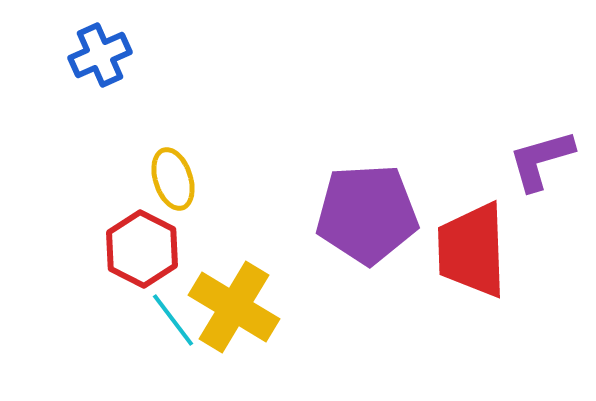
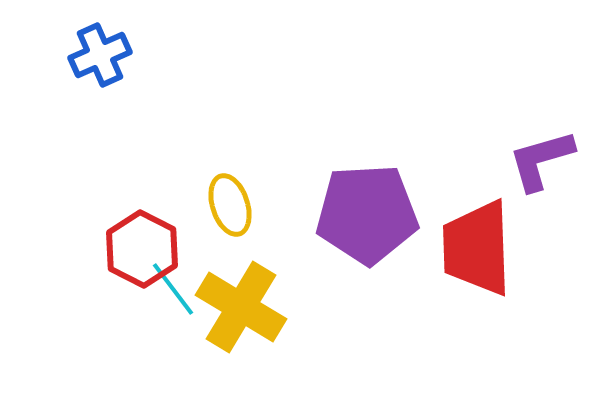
yellow ellipse: moved 57 px right, 26 px down
red trapezoid: moved 5 px right, 2 px up
yellow cross: moved 7 px right
cyan line: moved 31 px up
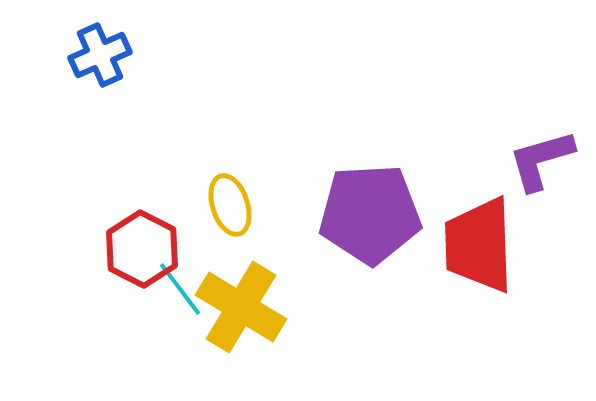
purple pentagon: moved 3 px right
red trapezoid: moved 2 px right, 3 px up
cyan line: moved 7 px right
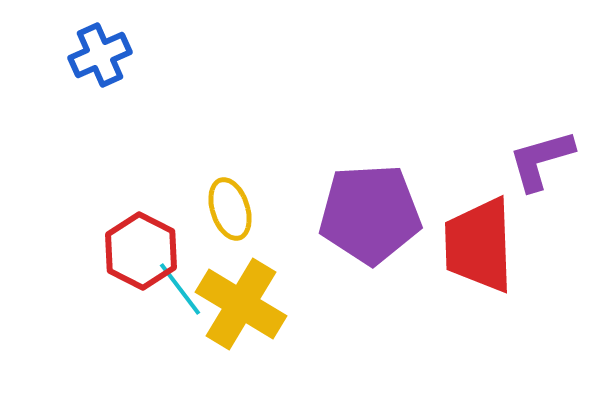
yellow ellipse: moved 4 px down
red hexagon: moved 1 px left, 2 px down
yellow cross: moved 3 px up
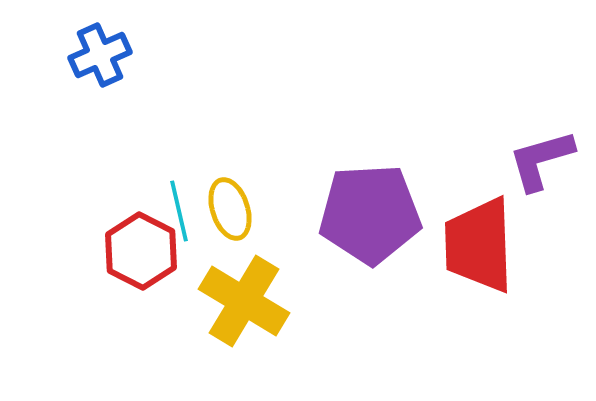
cyan line: moved 1 px left, 78 px up; rotated 24 degrees clockwise
yellow cross: moved 3 px right, 3 px up
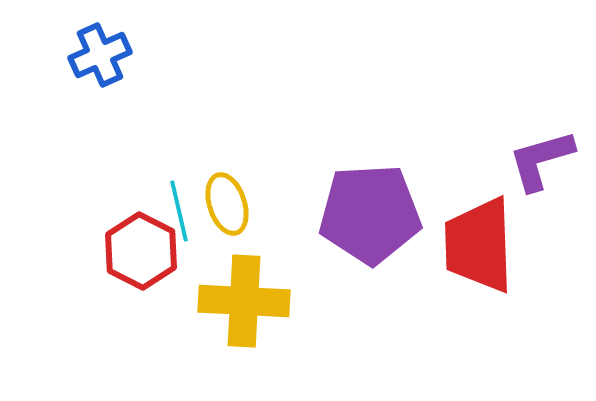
yellow ellipse: moved 3 px left, 5 px up
yellow cross: rotated 28 degrees counterclockwise
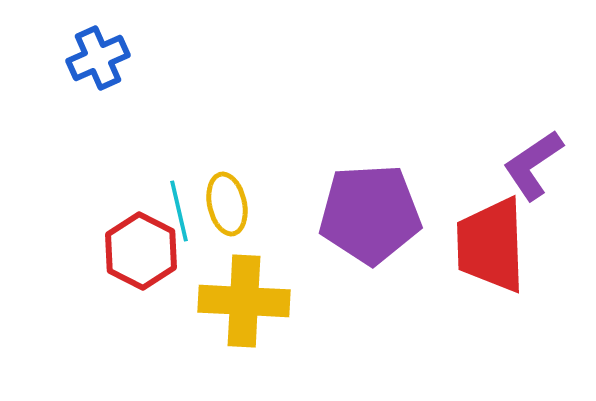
blue cross: moved 2 px left, 3 px down
purple L-shape: moved 8 px left, 5 px down; rotated 18 degrees counterclockwise
yellow ellipse: rotated 6 degrees clockwise
red trapezoid: moved 12 px right
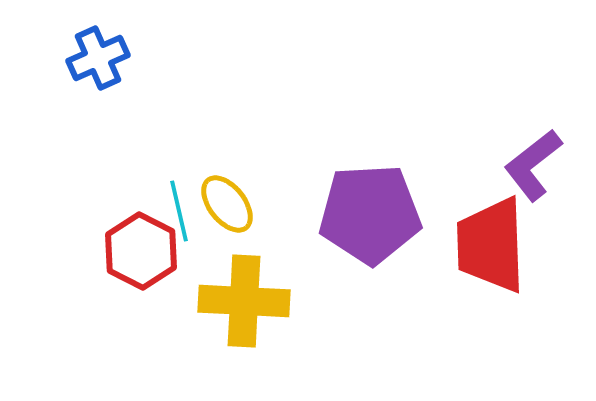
purple L-shape: rotated 4 degrees counterclockwise
yellow ellipse: rotated 26 degrees counterclockwise
